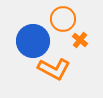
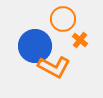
blue circle: moved 2 px right, 5 px down
orange L-shape: moved 2 px up
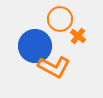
orange circle: moved 3 px left
orange cross: moved 2 px left, 4 px up
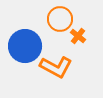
blue circle: moved 10 px left
orange L-shape: moved 2 px right
